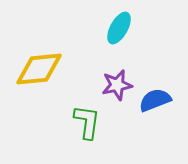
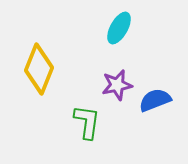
yellow diamond: rotated 63 degrees counterclockwise
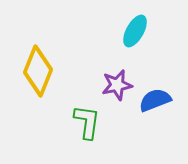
cyan ellipse: moved 16 px right, 3 px down
yellow diamond: moved 1 px left, 2 px down
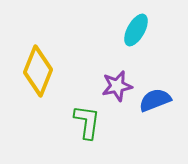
cyan ellipse: moved 1 px right, 1 px up
purple star: moved 1 px down
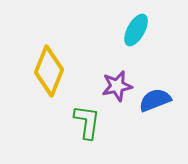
yellow diamond: moved 11 px right
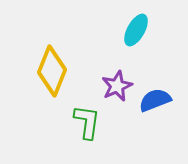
yellow diamond: moved 3 px right
purple star: rotated 12 degrees counterclockwise
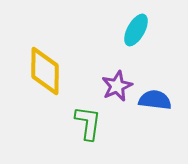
yellow diamond: moved 7 px left; rotated 21 degrees counterclockwise
blue semicircle: rotated 28 degrees clockwise
green L-shape: moved 1 px right, 1 px down
